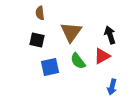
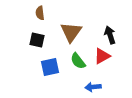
blue arrow: moved 19 px left; rotated 70 degrees clockwise
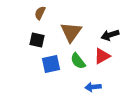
brown semicircle: rotated 32 degrees clockwise
black arrow: rotated 90 degrees counterclockwise
blue square: moved 1 px right, 3 px up
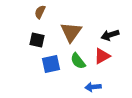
brown semicircle: moved 1 px up
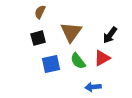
black arrow: rotated 36 degrees counterclockwise
black square: moved 1 px right, 2 px up; rotated 28 degrees counterclockwise
red triangle: moved 2 px down
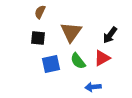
black square: rotated 21 degrees clockwise
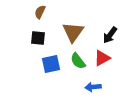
brown triangle: moved 2 px right
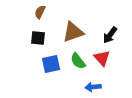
brown triangle: rotated 35 degrees clockwise
red triangle: rotated 42 degrees counterclockwise
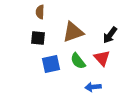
brown semicircle: rotated 24 degrees counterclockwise
